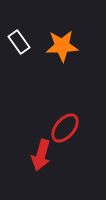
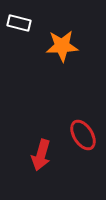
white rectangle: moved 19 px up; rotated 40 degrees counterclockwise
red ellipse: moved 18 px right, 7 px down; rotated 72 degrees counterclockwise
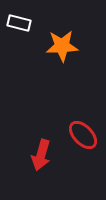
red ellipse: rotated 12 degrees counterclockwise
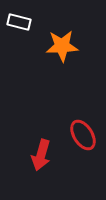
white rectangle: moved 1 px up
red ellipse: rotated 12 degrees clockwise
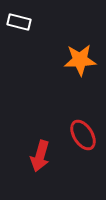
orange star: moved 18 px right, 14 px down
red arrow: moved 1 px left, 1 px down
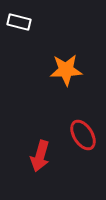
orange star: moved 14 px left, 10 px down
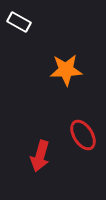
white rectangle: rotated 15 degrees clockwise
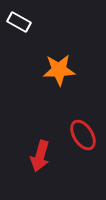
orange star: moved 7 px left
